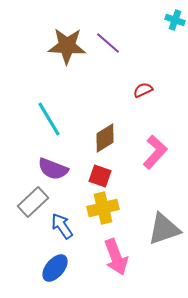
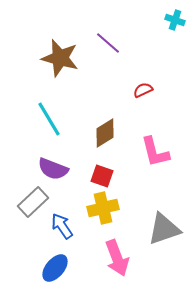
brown star: moved 7 px left, 12 px down; rotated 12 degrees clockwise
brown diamond: moved 5 px up
pink L-shape: rotated 124 degrees clockwise
red square: moved 2 px right
pink arrow: moved 1 px right, 1 px down
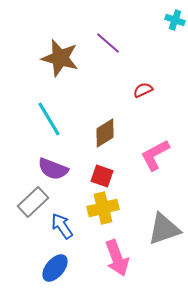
pink L-shape: moved 3 px down; rotated 76 degrees clockwise
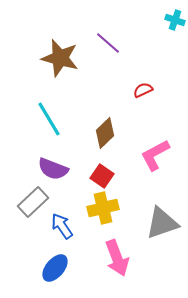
brown diamond: rotated 12 degrees counterclockwise
red square: rotated 15 degrees clockwise
gray triangle: moved 2 px left, 6 px up
